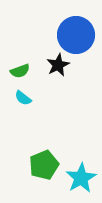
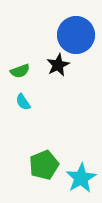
cyan semicircle: moved 4 px down; rotated 18 degrees clockwise
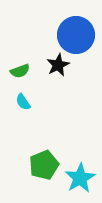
cyan star: moved 1 px left
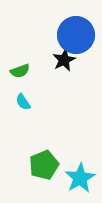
black star: moved 6 px right, 5 px up
